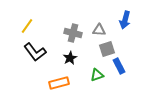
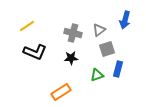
yellow line: rotated 21 degrees clockwise
gray triangle: rotated 40 degrees counterclockwise
black L-shape: rotated 30 degrees counterclockwise
black star: moved 1 px right; rotated 24 degrees clockwise
blue rectangle: moved 1 px left, 3 px down; rotated 42 degrees clockwise
orange rectangle: moved 2 px right, 9 px down; rotated 18 degrees counterclockwise
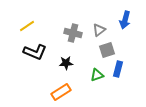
gray square: moved 1 px down
black star: moved 5 px left, 5 px down
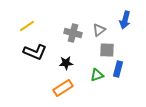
gray square: rotated 21 degrees clockwise
orange rectangle: moved 2 px right, 4 px up
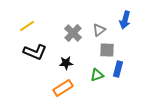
gray cross: rotated 30 degrees clockwise
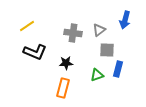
gray cross: rotated 36 degrees counterclockwise
orange rectangle: rotated 42 degrees counterclockwise
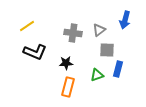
orange rectangle: moved 5 px right, 1 px up
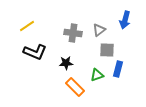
orange rectangle: moved 7 px right; rotated 60 degrees counterclockwise
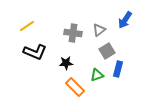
blue arrow: rotated 18 degrees clockwise
gray square: moved 1 px down; rotated 35 degrees counterclockwise
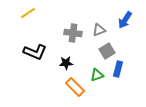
yellow line: moved 1 px right, 13 px up
gray triangle: rotated 16 degrees clockwise
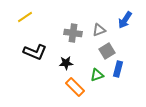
yellow line: moved 3 px left, 4 px down
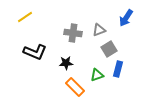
blue arrow: moved 1 px right, 2 px up
gray square: moved 2 px right, 2 px up
